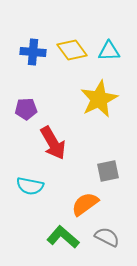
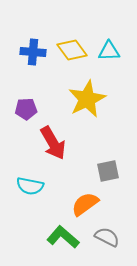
yellow star: moved 12 px left
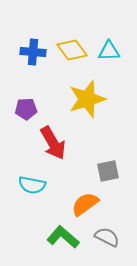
yellow star: rotated 9 degrees clockwise
cyan semicircle: moved 2 px right, 1 px up
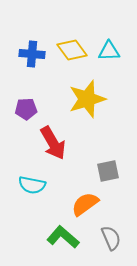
blue cross: moved 1 px left, 2 px down
gray semicircle: moved 4 px right, 1 px down; rotated 40 degrees clockwise
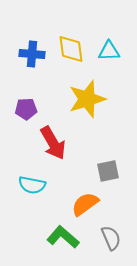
yellow diamond: moved 1 px left, 1 px up; rotated 28 degrees clockwise
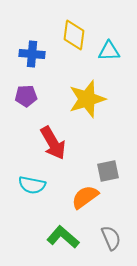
yellow diamond: moved 3 px right, 14 px up; rotated 16 degrees clockwise
purple pentagon: moved 13 px up
orange semicircle: moved 7 px up
